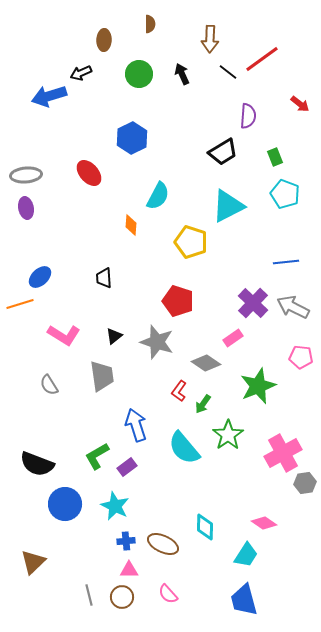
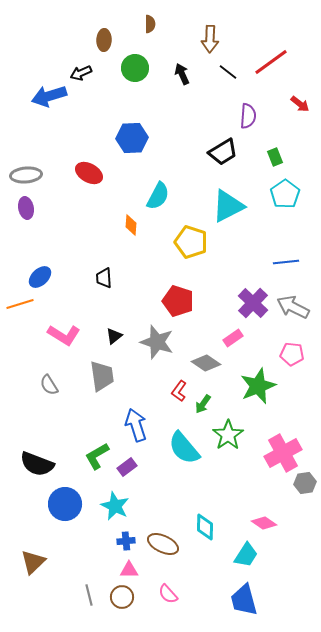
red line at (262, 59): moved 9 px right, 3 px down
green circle at (139, 74): moved 4 px left, 6 px up
blue hexagon at (132, 138): rotated 24 degrees clockwise
red ellipse at (89, 173): rotated 20 degrees counterclockwise
cyan pentagon at (285, 194): rotated 16 degrees clockwise
pink pentagon at (301, 357): moved 9 px left, 3 px up
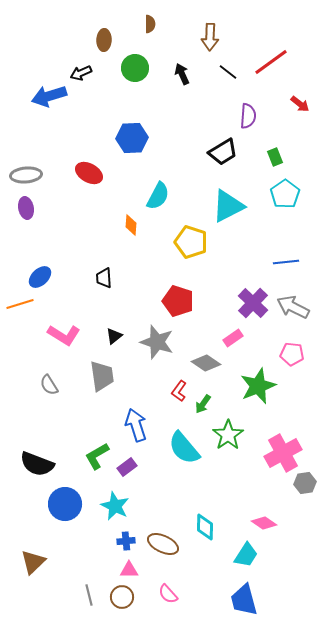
brown arrow at (210, 39): moved 2 px up
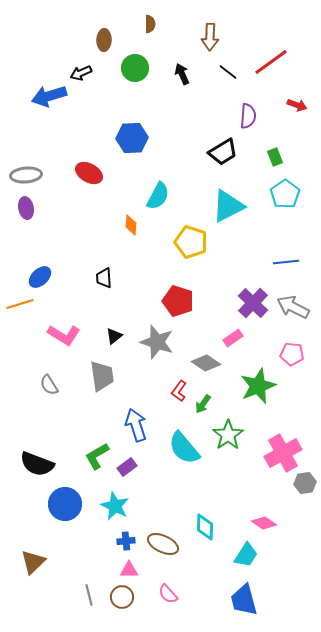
red arrow at (300, 104): moved 3 px left, 1 px down; rotated 18 degrees counterclockwise
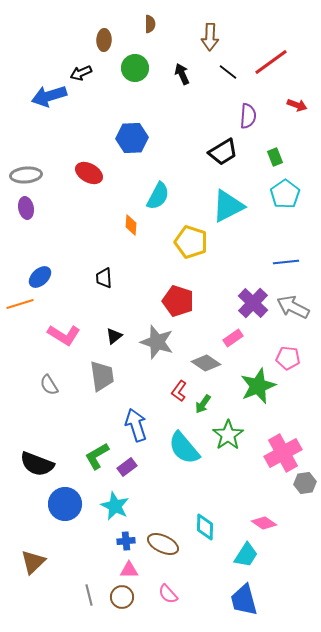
pink pentagon at (292, 354): moved 4 px left, 4 px down
